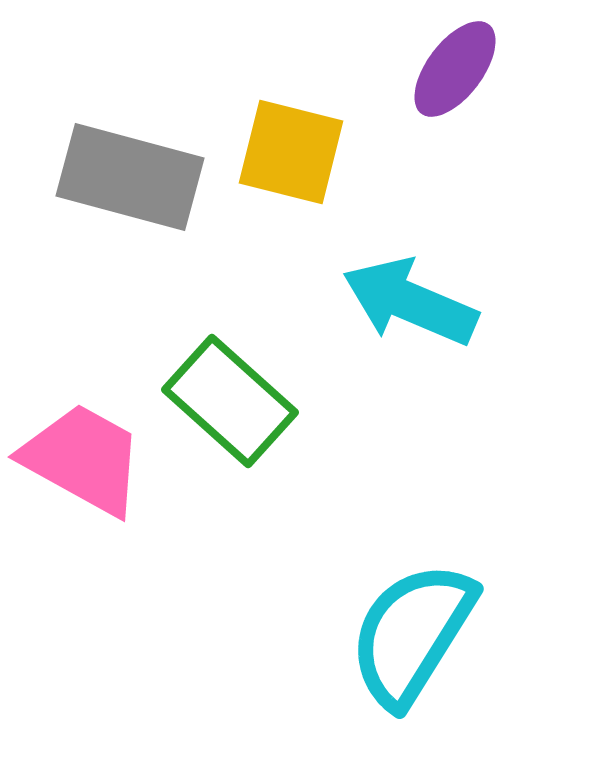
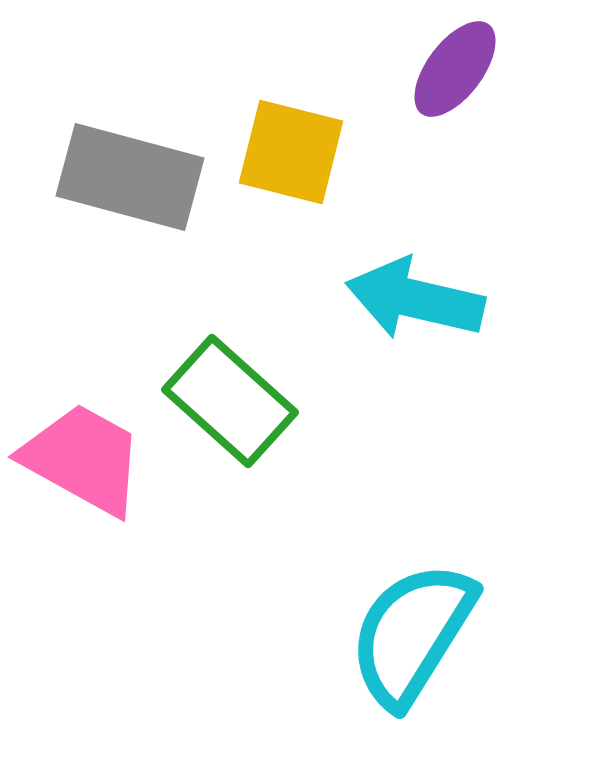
cyan arrow: moved 5 px right, 3 px up; rotated 10 degrees counterclockwise
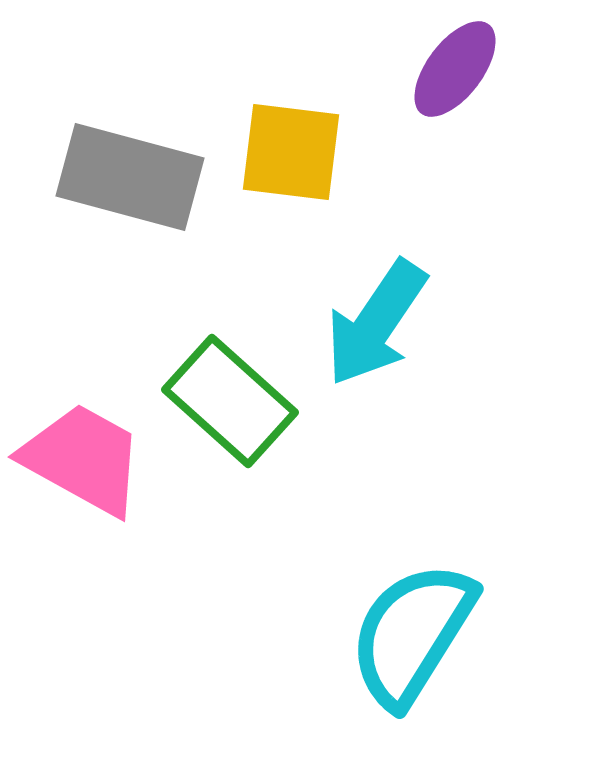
yellow square: rotated 7 degrees counterclockwise
cyan arrow: moved 39 px left, 24 px down; rotated 69 degrees counterclockwise
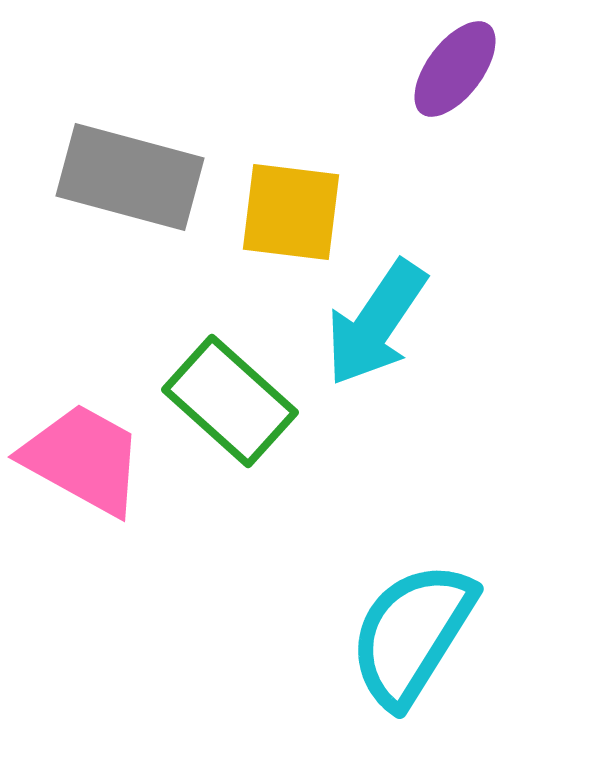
yellow square: moved 60 px down
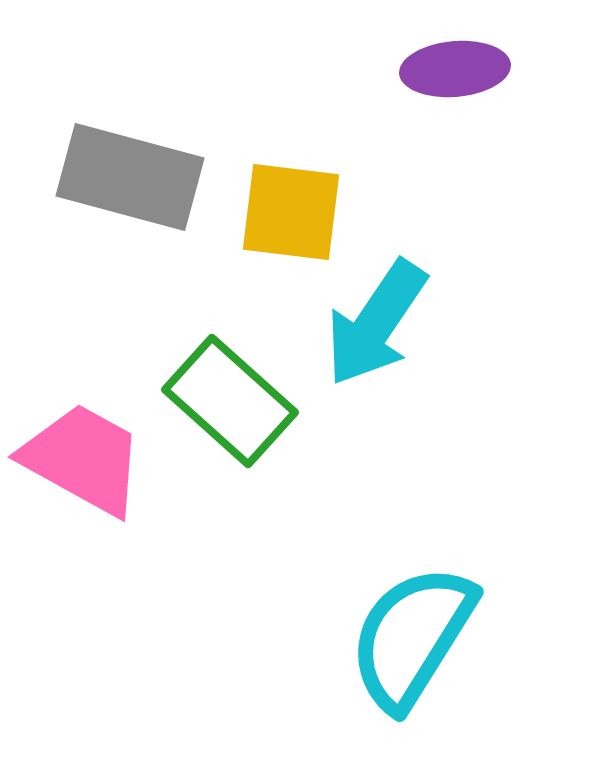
purple ellipse: rotated 48 degrees clockwise
cyan semicircle: moved 3 px down
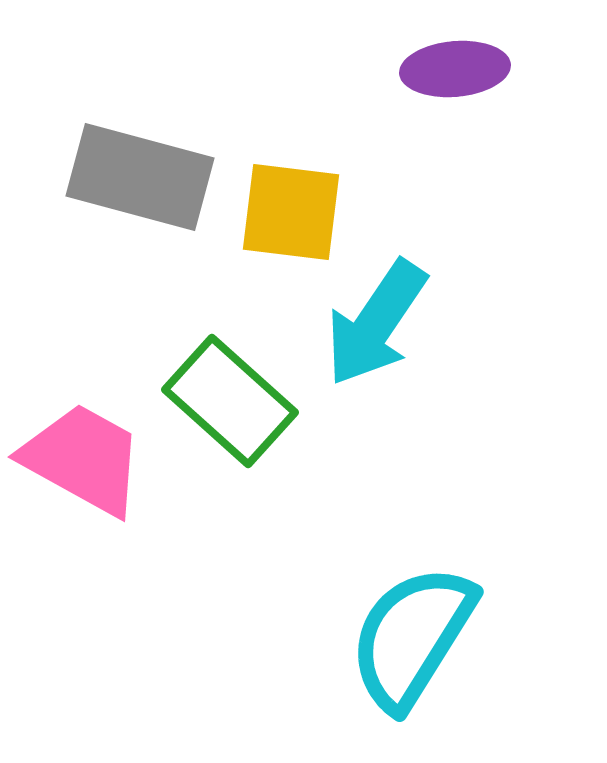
gray rectangle: moved 10 px right
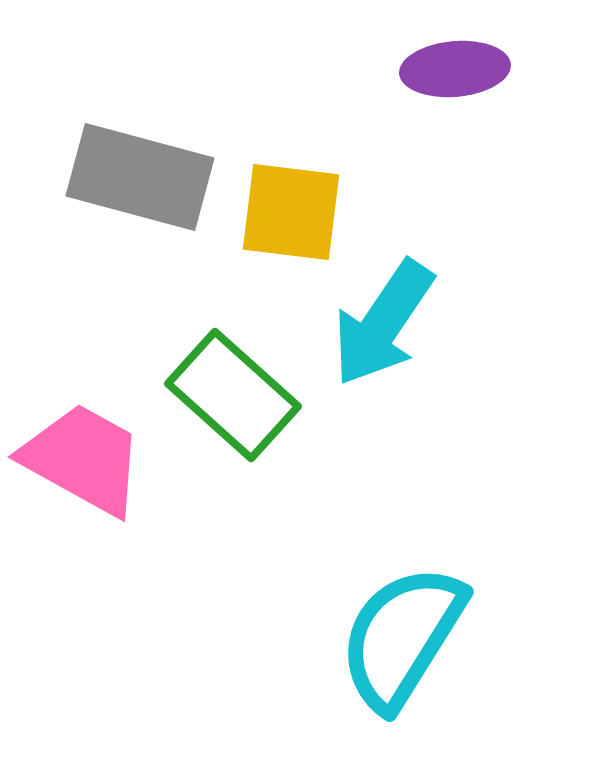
cyan arrow: moved 7 px right
green rectangle: moved 3 px right, 6 px up
cyan semicircle: moved 10 px left
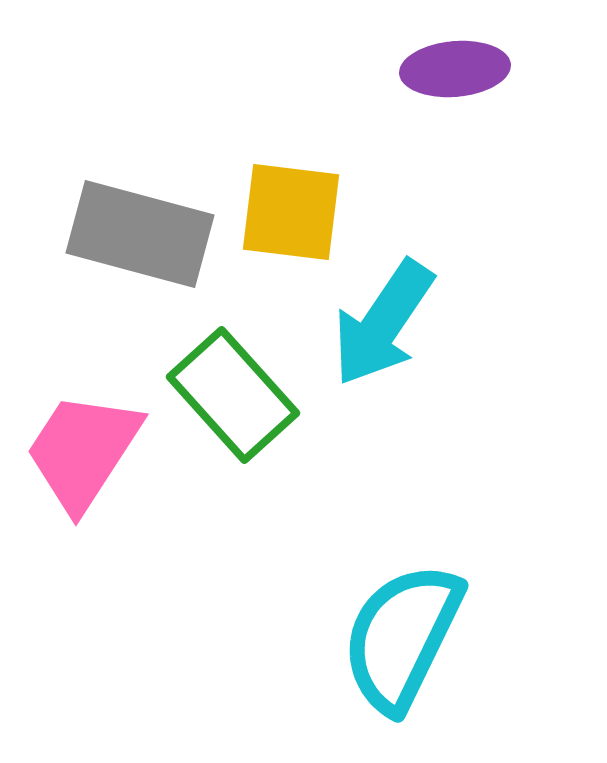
gray rectangle: moved 57 px down
green rectangle: rotated 6 degrees clockwise
pink trapezoid: moved 8 px up; rotated 86 degrees counterclockwise
cyan semicircle: rotated 6 degrees counterclockwise
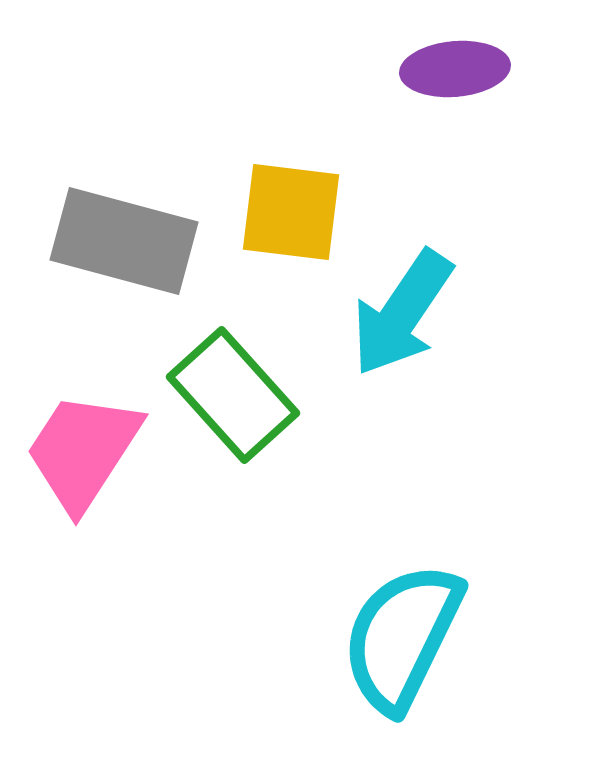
gray rectangle: moved 16 px left, 7 px down
cyan arrow: moved 19 px right, 10 px up
